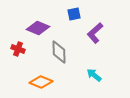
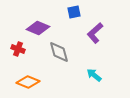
blue square: moved 2 px up
gray diamond: rotated 15 degrees counterclockwise
orange diamond: moved 13 px left
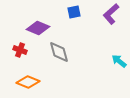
purple L-shape: moved 16 px right, 19 px up
red cross: moved 2 px right, 1 px down
cyan arrow: moved 25 px right, 14 px up
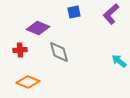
red cross: rotated 24 degrees counterclockwise
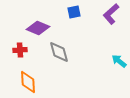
orange diamond: rotated 65 degrees clockwise
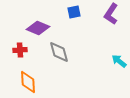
purple L-shape: rotated 15 degrees counterclockwise
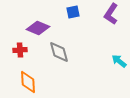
blue square: moved 1 px left
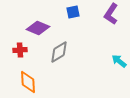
gray diamond: rotated 75 degrees clockwise
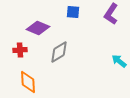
blue square: rotated 16 degrees clockwise
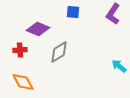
purple L-shape: moved 2 px right
purple diamond: moved 1 px down
cyan arrow: moved 5 px down
orange diamond: moved 5 px left; rotated 25 degrees counterclockwise
